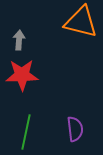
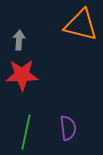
orange triangle: moved 3 px down
purple semicircle: moved 7 px left, 1 px up
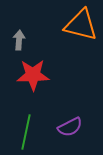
red star: moved 11 px right
purple semicircle: moved 2 px right, 1 px up; rotated 70 degrees clockwise
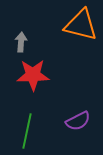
gray arrow: moved 2 px right, 2 px down
purple semicircle: moved 8 px right, 6 px up
green line: moved 1 px right, 1 px up
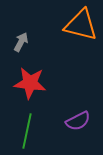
gray arrow: rotated 24 degrees clockwise
red star: moved 3 px left, 8 px down; rotated 8 degrees clockwise
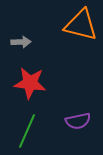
gray arrow: rotated 60 degrees clockwise
purple semicircle: rotated 15 degrees clockwise
green line: rotated 12 degrees clockwise
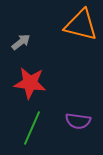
gray arrow: rotated 36 degrees counterclockwise
purple semicircle: rotated 20 degrees clockwise
green line: moved 5 px right, 3 px up
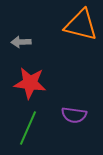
gray arrow: rotated 144 degrees counterclockwise
purple semicircle: moved 4 px left, 6 px up
green line: moved 4 px left
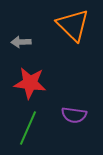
orange triangle: moved 8 px left; rotated 30 degrees clockwise
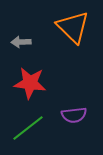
orange triangle: moved 2 px down
purple semicircle: rotated 15 degrees counterclockwise
green line: rotated 28 degrees clockwise
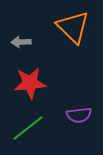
red star: rotated 12 degrees counterclockwise
purple semicircle: moved 5 px right
